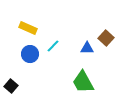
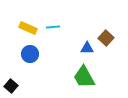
cyan line: moved 19 px up; rotated 40 degrees clockwise
green trapezoid: moved 1 px right, 5 px up
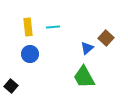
yellow rectangle: moved 1 px up; rotated 60 degrees clockwise
blue triangle: rotated 40 degrees counterclockwise
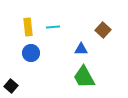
brown square: moved 3 px left, 8 px up
blue triangle: moved 6 px left, 1 px down; rotated 40 degrees clockwise
blue circle: moved 1 px right, 1 px up
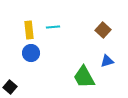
yellow rectangle: moved 1 px right, 3 px down
blue triangle: moved 26 px right, 12 px down; rotated 16 degrees counterclockwise
black square: moved 1 px left, 1 px down
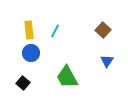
cyan line: moved 2 px right, 4 px down; rotated 56 degrees counterclockwise
blue triangle: rotated 40 degrees counterclockwise
green trapezoid: moved 17 px left
black square: moved 13 px right, 4 px up
